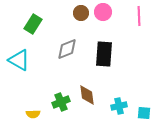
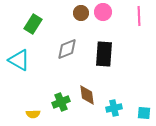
cyan cross: moved 5 px left, 2 px down
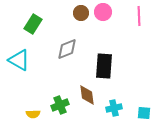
black rectangle: moved 12 px down
green cross: moved 1 px left, 3 px down
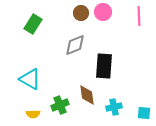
gray diamond: moved 8 px right, 4 px up
cyan triangle: moved 11 px right, 19 px down
cyan cross: moved 1 px up
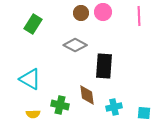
gray diamond: rotated 50 degrees clockwise
green cross: rotated 36 degrees clockwise
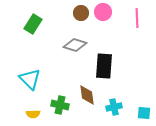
pink line: moved 2 px left, 2 px down
gray diamond: rotated 10 degrees counterclockwise
cyan triangle: rotated 15 degrees clockwise
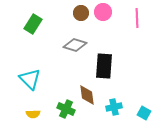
green cross: moved 6 px right, 4 px down; rotated 12 degrees clockwise
cyan square: rotated 24 degrees clockwise
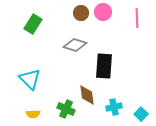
cyan square: moved 3 px left, 1 px down; rotated 16 degrees clockwise
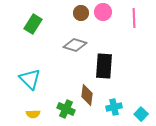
pink line: moved 3 px left
brown diamond: rotated 15 degrees clockwise
